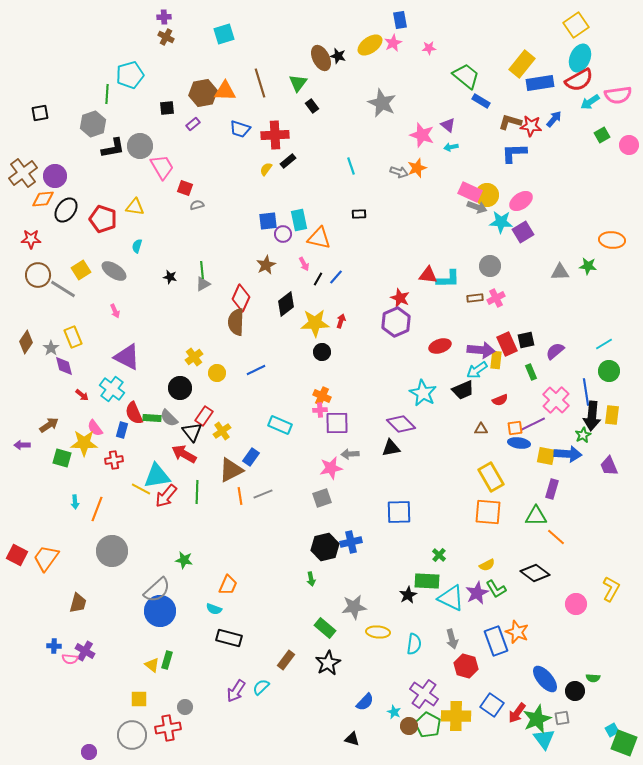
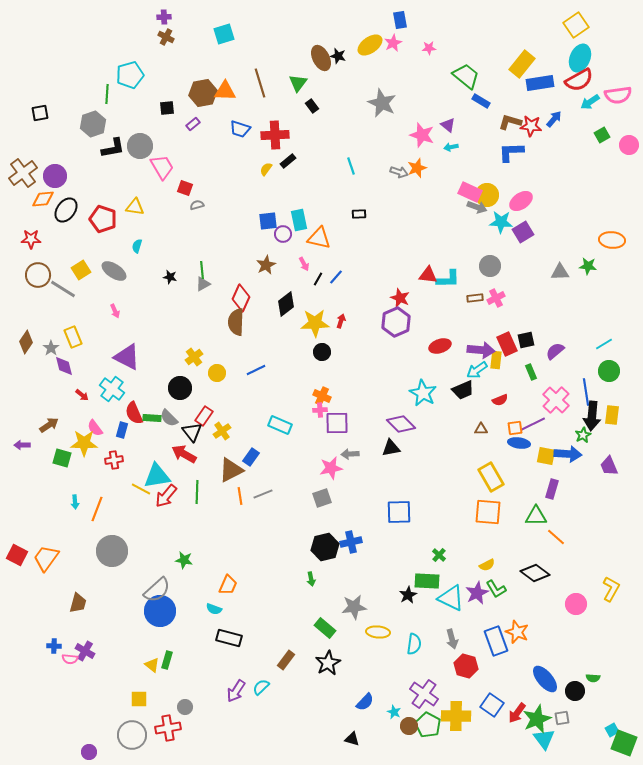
blue L-shape at (514, 153): moved 3 px left, 1 px up
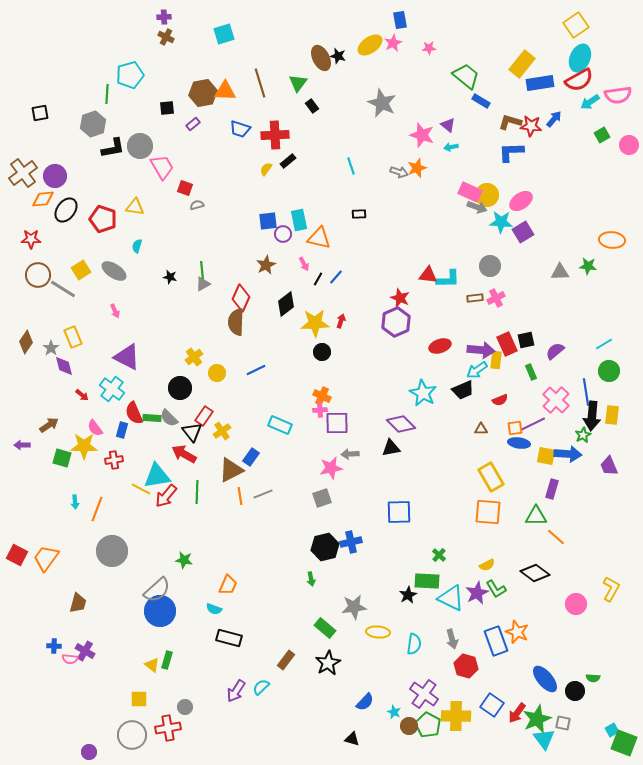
yellow star at (84, 443): moved 3 px down
gray square at (562, 718): moved 1 px right, 5 px down; rotated 21 degrees clockwise
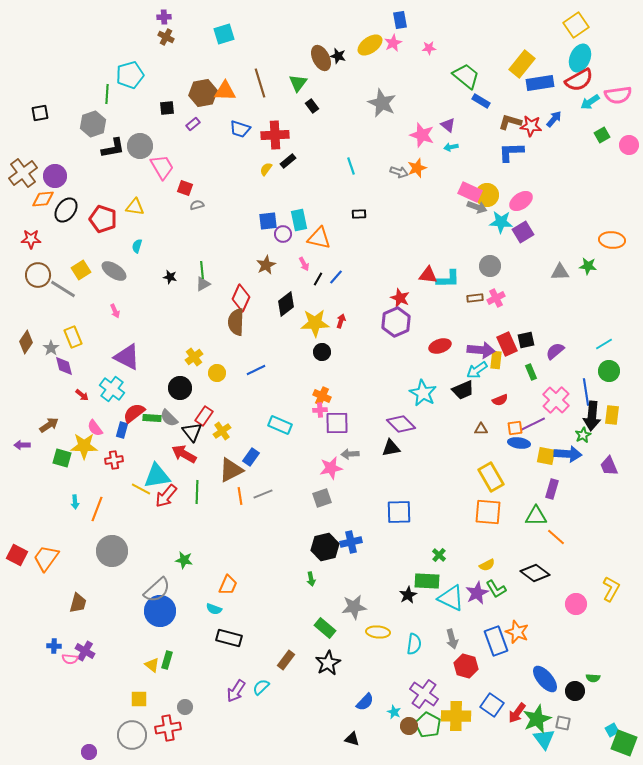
red semicircle at (134, 413): rotated 75 degrees clockwise
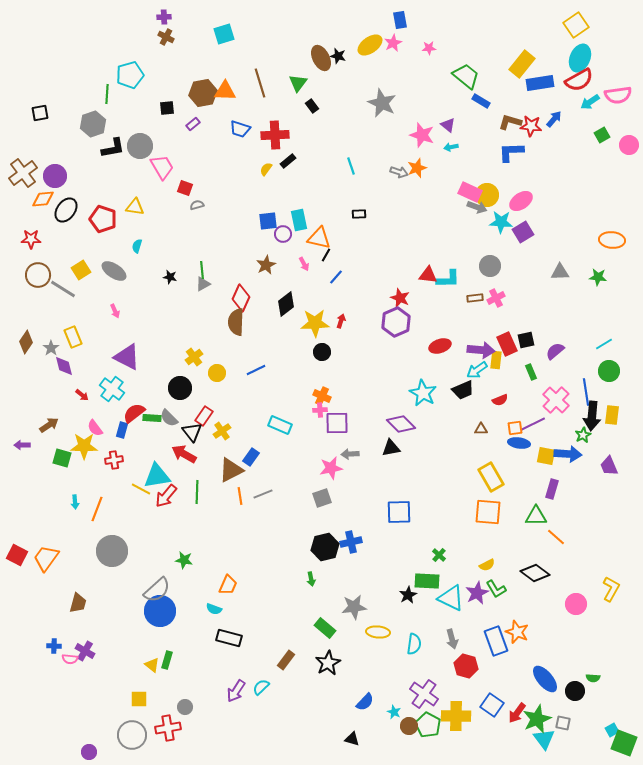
green star at (588, 266): moved 10 px right, 11 px down
black line at (318, 279): moved 8 px right, 24 px up
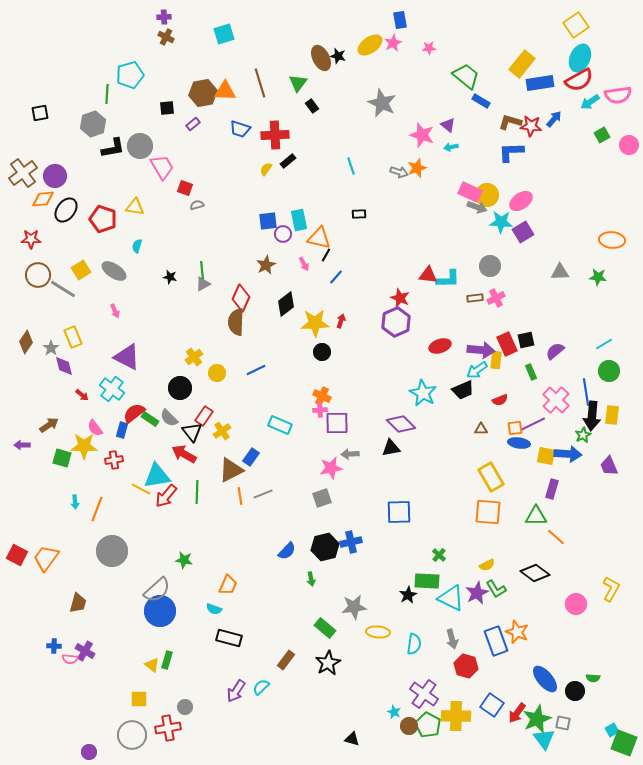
green rectangle at (152, 418): moved 2 px left, 1 px down; rotated 30 degrees clockwise
blue semicircle at (365, 702): moved 78 px left, 151 px up
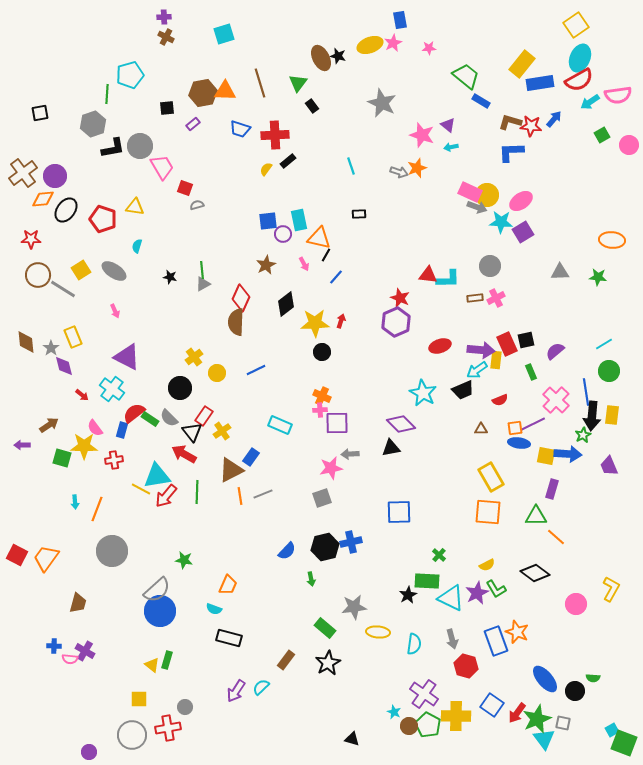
yellow ellipse at (370, 45): rotated 15 degrees clockwise
brown diamond at (26, 342): rotated 40 degrees counterclockwise
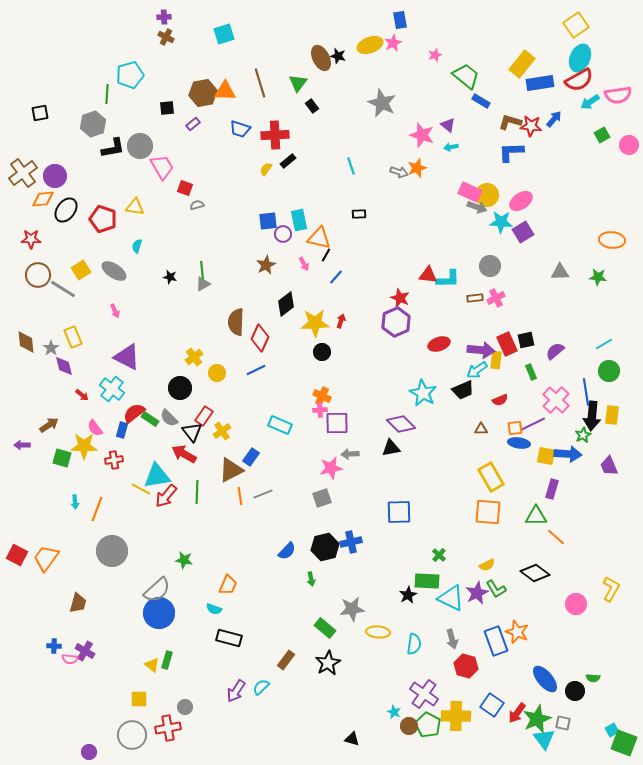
pink star at (429, 48): moved 6 px right, 7 px down; rotated 16 degrees counterclockwise
red diamond at (241, 298): moved 19 px right, 40 px down
red ellipse at (440, 346): moved 1 px left, 2 px up
gray star at (354, 607): moved 2 px left, 2 px down
blue circle at (160, 611): moved 1 px left, 2 px down
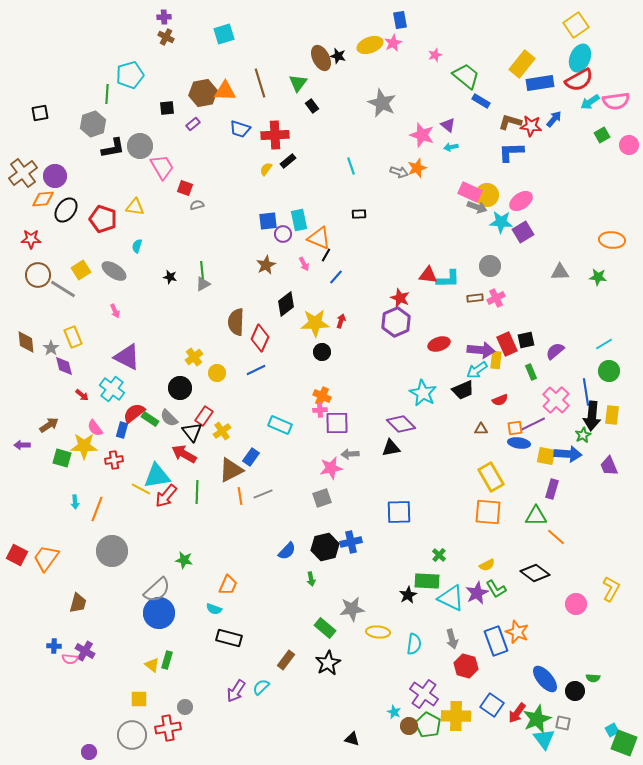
pink semicircle at (618, 95): moved 2 px left, 6 px down
orange triangle at (319, 238): rotated 10 degrees clockwise
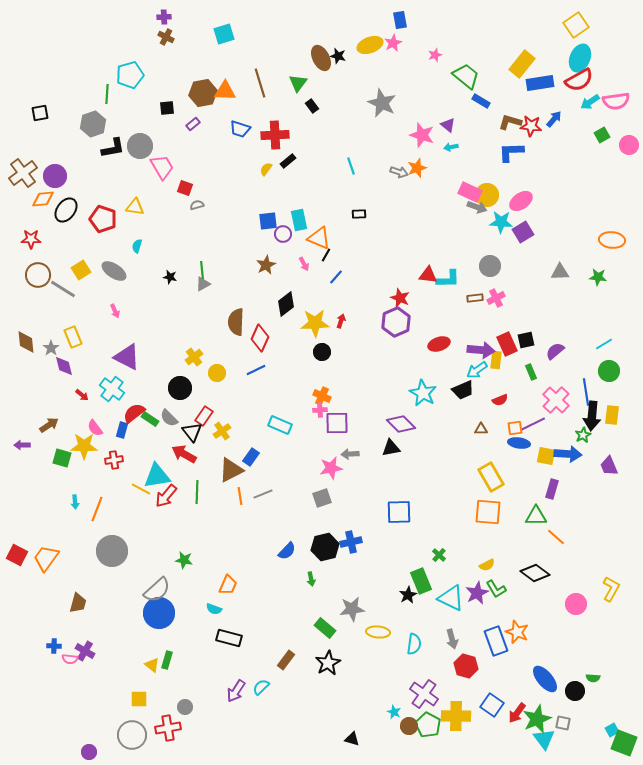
green rectangle at (427, 581): moved 6 px left; rotated 65 degrees clockwise
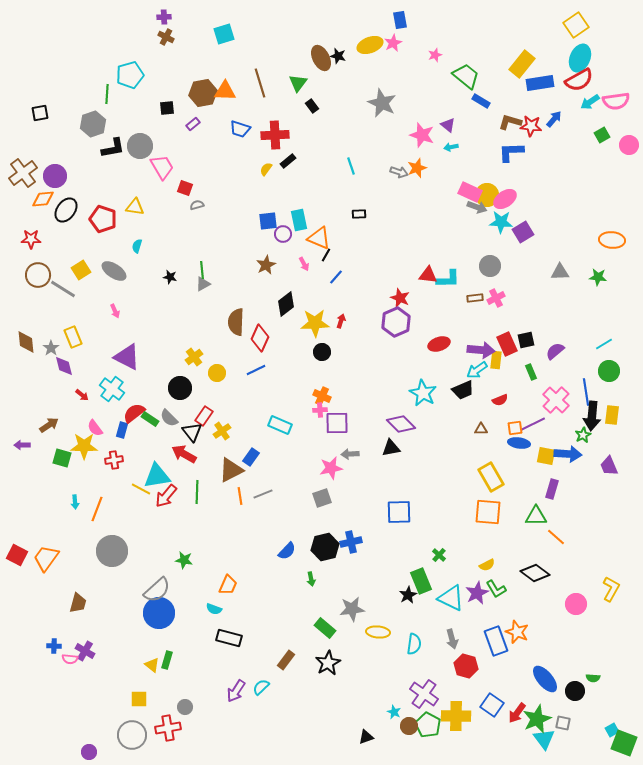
pink ellipse at (521, 201): moved 16 px left, 2 px up
black triangle at (352, 739): moved 14 px right, 2 px up; rotated 35 degrees counterclockwise
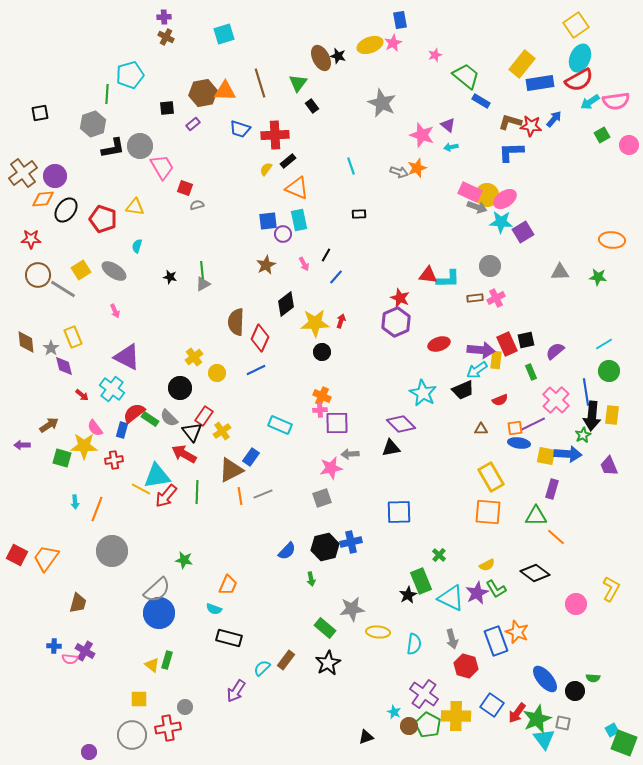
orange triangle at (319, 238): moved 22 px left, 50 px up
cyan semicircle at (261, 687): moved 1 px right, 19 px up
